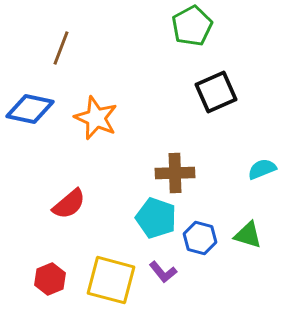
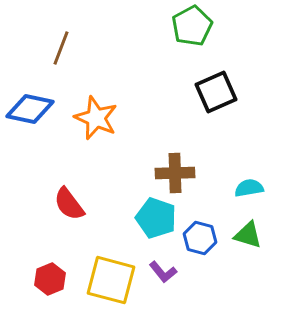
cyan semicircle: moved 13 px left, 19 px down; rotated 12 degrees clockwise
red semicircle: rotated 93 degrees clockwise
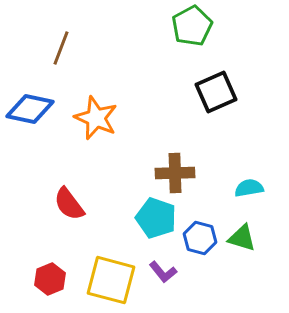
green triangle: moved 6 px left, 3 px down
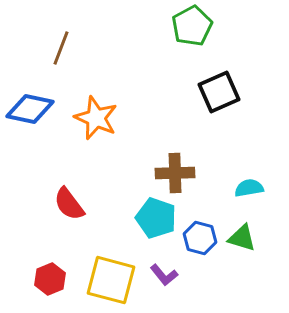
black square: moved 3 px right
purple L-shape: moved 1 px right, 3 px down
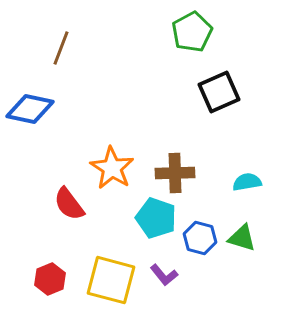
green pentagon: moved 6 px down
orange star: moved 16 px right, 50 px down; rotated 9 degrees clockwise
cyan semicircle: moved 2 px left, 6 px up
